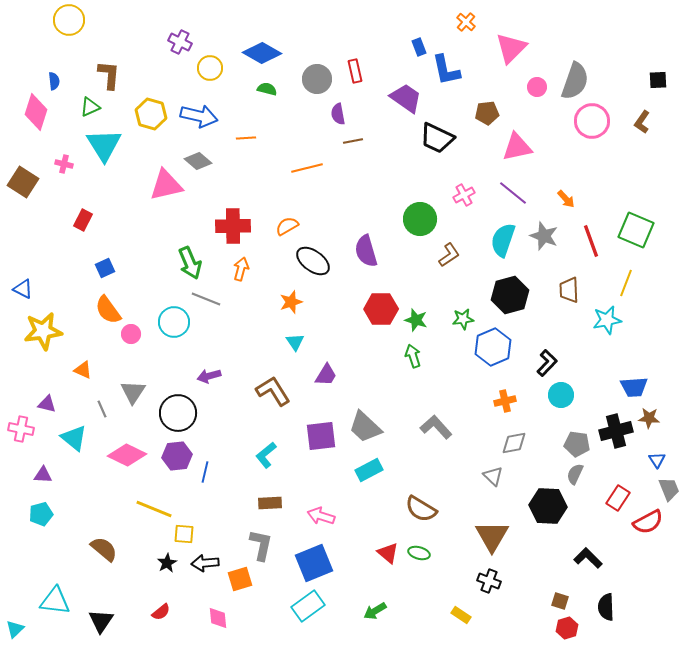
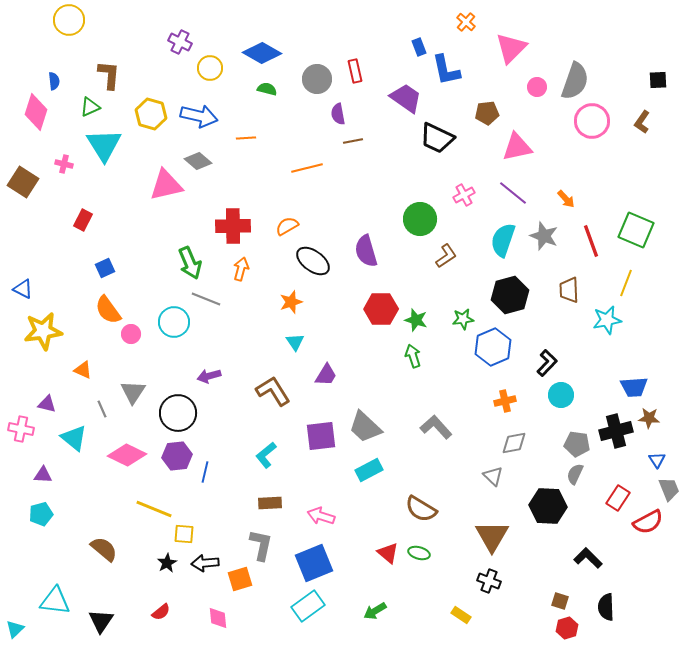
brown L-shape at (449, 255): moved 3 px left, 1 px down
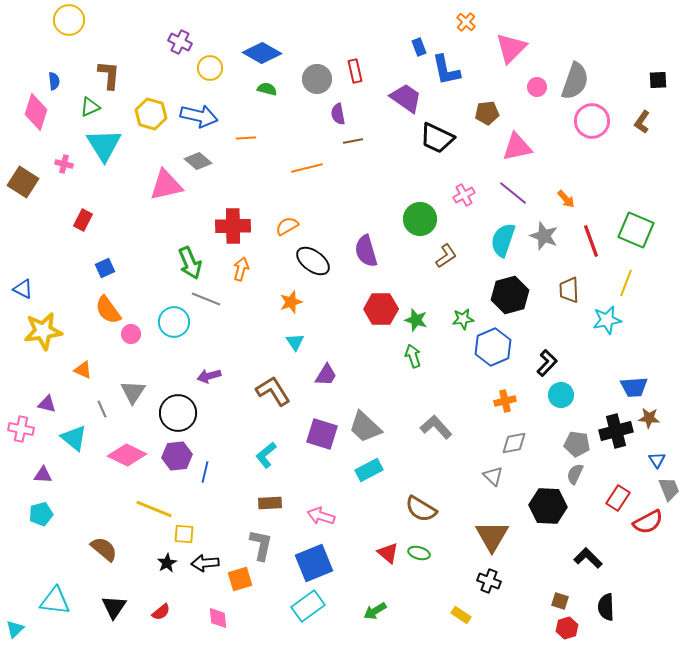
purple square at (321, 436): moved 1 px right, 2 px up; rotated 24 degrees clockwise
black triangle at (101, 621): moved 13 px right, 14 px up
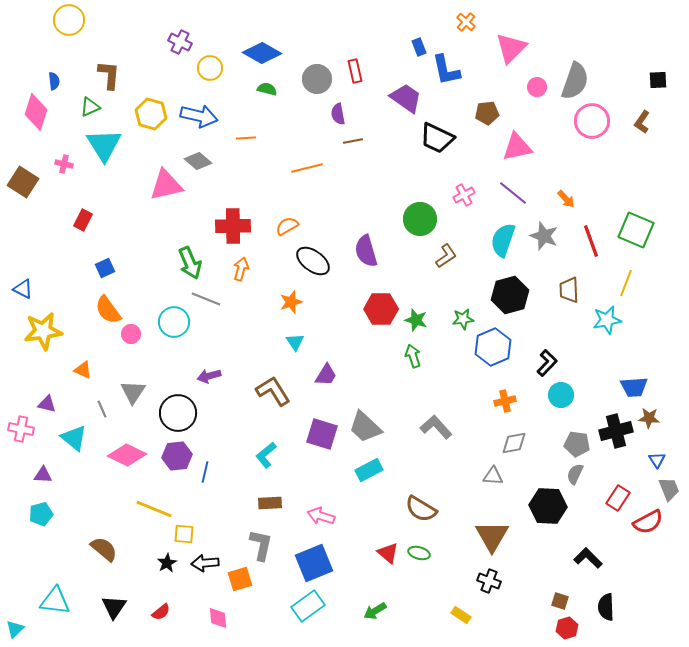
gray triangle at (493, 476): rotated 40 degrees counterclockwise
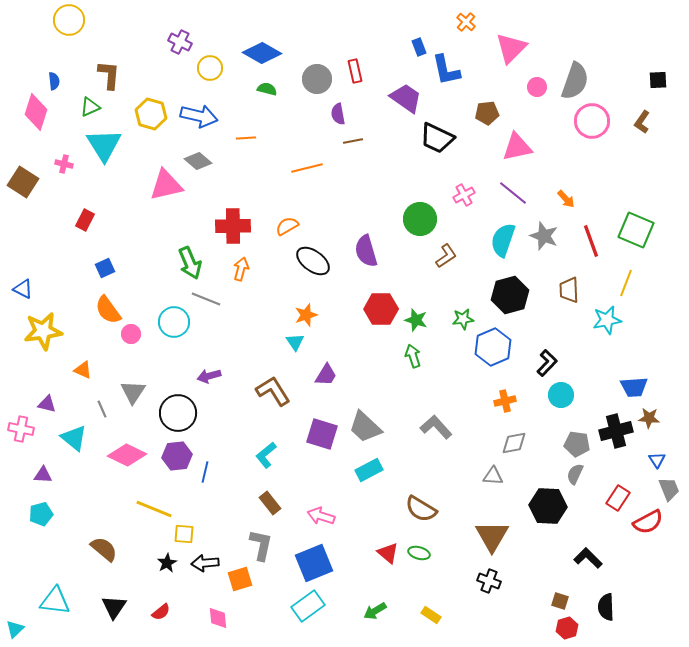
red rectangle at (83, 220): moved 2 px right
orange star at (291, 302): moved 15 px right, 13 px down
brown rectangle at (270, 503): rotated 55 degrees clockwise
yellow rectangle at (461, 615): moved 30 px left
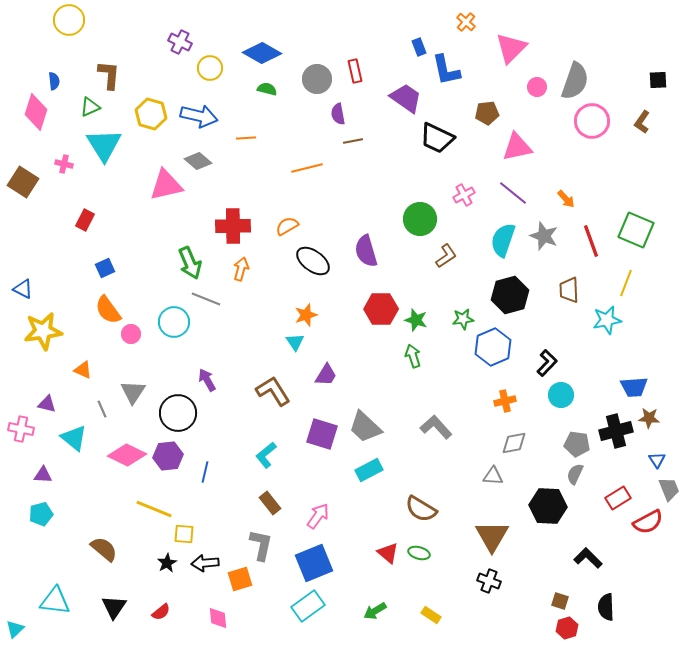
purple arrow at (209, 376): moved 2 px left, 4 px down; rotated 75 degrees clockwise
purple hexagon at (177, 456): moved 9 px left
red rectangle at (618, 498): rotated 25 degrees clockwise
pink arrow at (321, 516): moved 3 px left; rotated 108 degrees clockwise
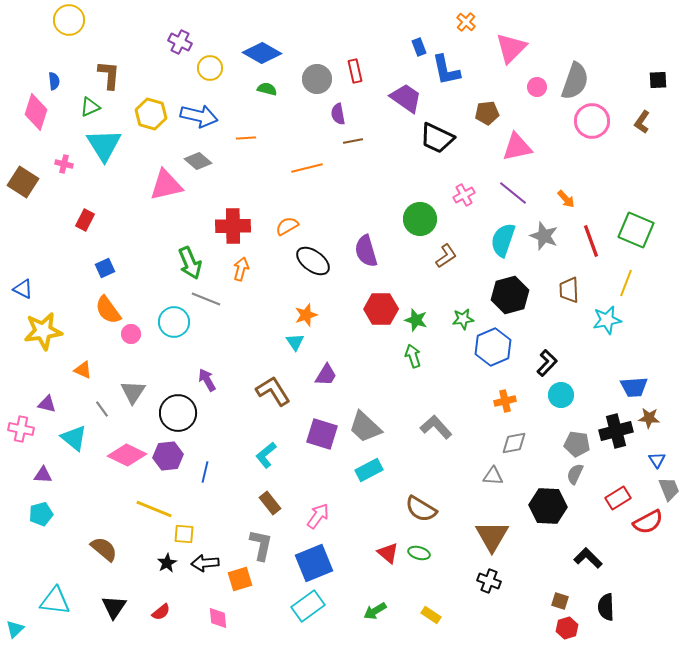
gray line at (102, 409): rotated 12 degrees counterclockwise
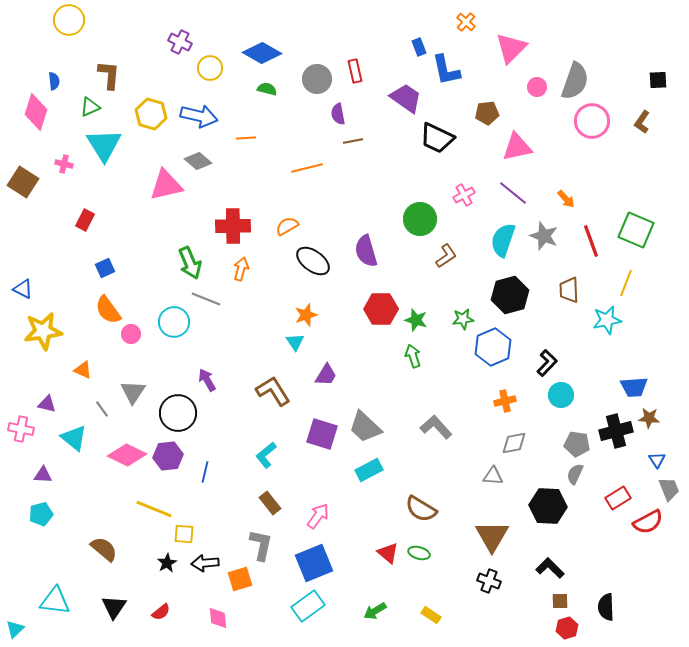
black L-shape at (588, 558): moved 38 px left, 10 px down
brown square at (560, 601): rotated 18 degrees counterclockwise
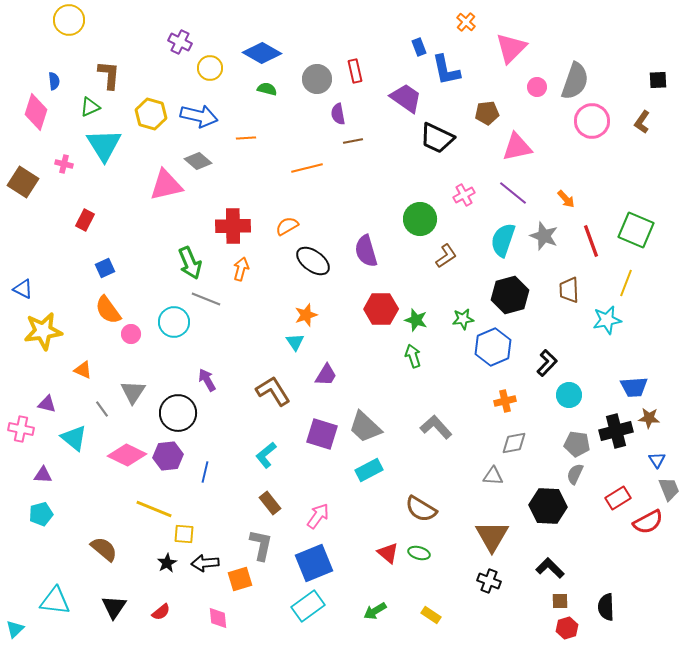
cyan circle at (561, 395): moved 8 px right
